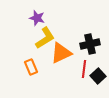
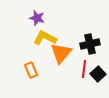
yellow L-shape: rotated 120 degrees counterclockwise
orange triangle: rotated 25 degrees counterclockwise
orange rectangle: moved 3 px down
black square: moved 2 px up
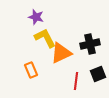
purple star: moved 1 px left, 1 px up
yellow L-shape: rotated 35 degrees clockwise
orange triangle: rotated 25 degrees clockwise
red line: moved 8 px left, 12 px down
black square: rotated 21 degrees clockwise
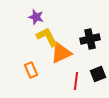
yellow L-shape: moved 2 px right, 1 px up
black cross: moved 5 px up
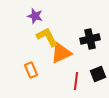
purple star: moved 1 px left, 1 px up
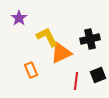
purple star: moved 16 px left, 2 px down; rotated 21 degrees clockwise
black square: moved 1 px down
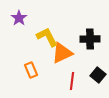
black cross: rotated 12 degrees clockwise
orange triangle: moved 1 px right
black square: rotated 28 degrees counterclockwise
red line: moved 4 px left
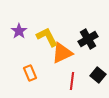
purple star: moved 13 px down
black cross: moved 2 px left; rotated 30 degrees counterclockwise
orange rectangle: moved 1 px left, 3 px down
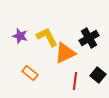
purple star: moved 1 px right, 5 px down; rotated 21 degrees counterclockwise
black cross: moved 1 px right, 1 px up
orange triangle: moved 3 px right
orange rectangle: rotated 28 degrees counterclockwise
red line: moved 3 px right
